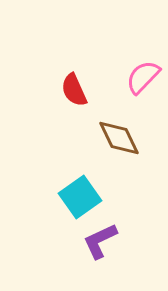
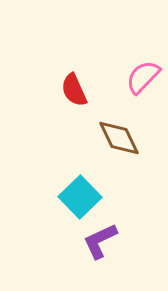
cyan square: rotated 9 degrees counterclockwise
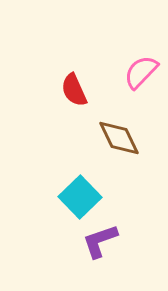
pink semicircle: moved 2 px left, 5 px up
purple L-shape: rotated 6 degrees clockwise
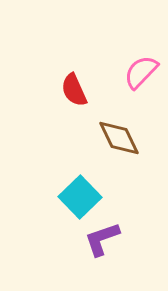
purple L-shape: moved 2 px right, 2 px up
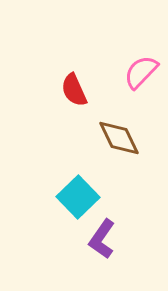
cyan square: moved 2 px left
purple L-shape: rotated 36 degrees counterclockwise
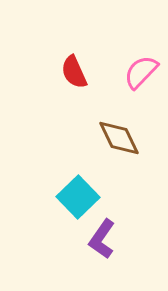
red semicircle: moved 18 px up
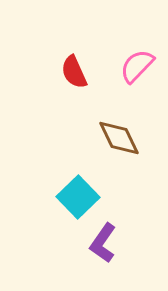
pink semicircle: moved 4 px left, 6 px up
purple L-shape: moved 1 px right, 4 px down
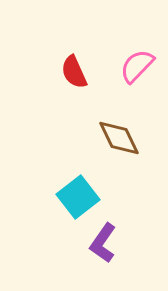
cyan square: rotated 6 degrees clockwise
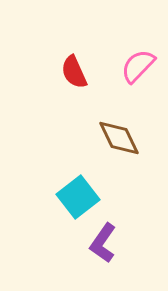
pink semicircle: moved 1 px right
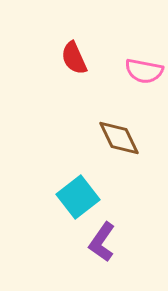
pink semicircle: moved 6 px right, 5 px down; rotated 123 degrees counterclockwise
red semicircle: moved 14 px up
purple L-shape: moved 1 px left, 1 px up
